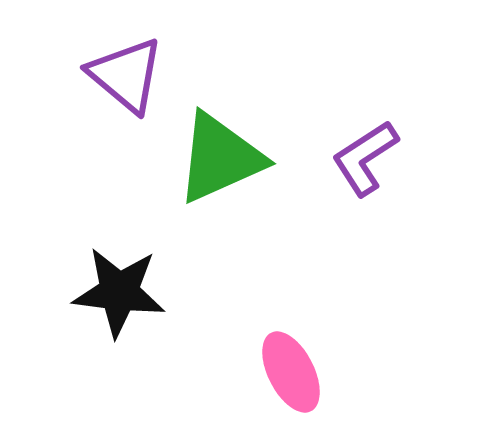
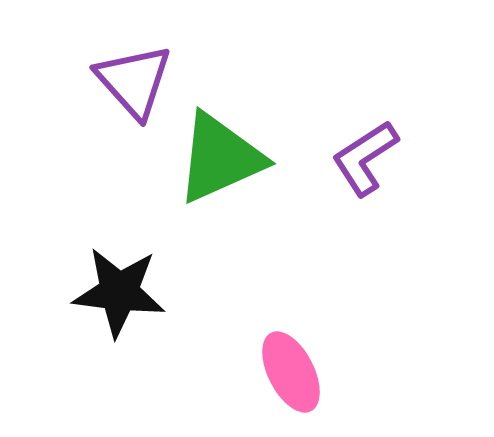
purple triangle: moved 8 px right, 6 px down; rotated 8 degrees clockwise
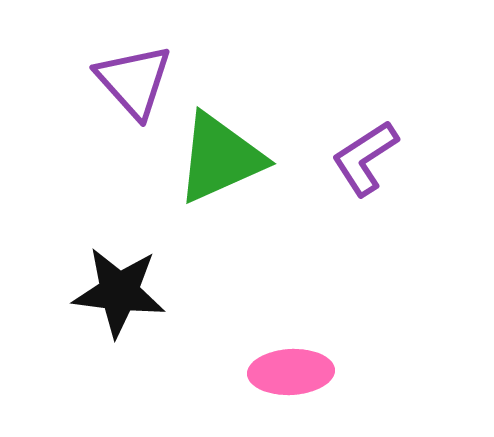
pink ellipse: rotated 66 degrees counterclockwise
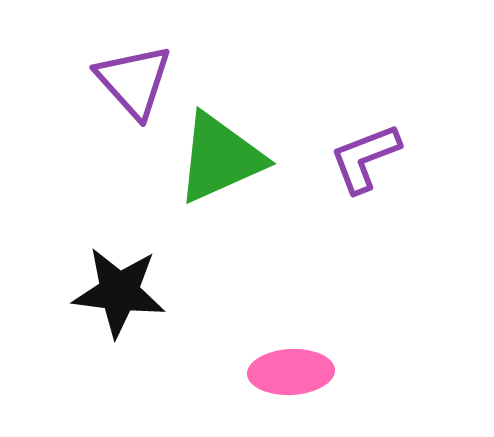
purple L-shape: rotated 12 degrees clockwise
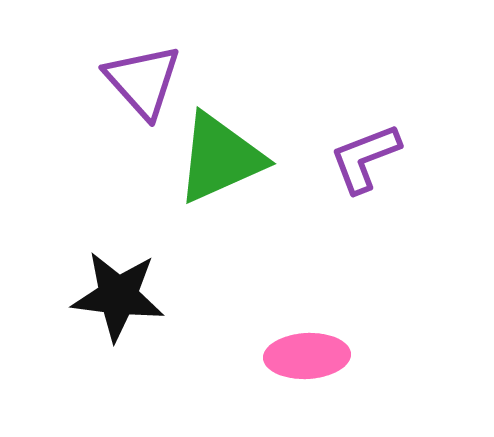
purple triangle: moved 9 px right
black star: moved 1 px left, 4 px down
pink ellipse: moved 16 px right, 16 px up
